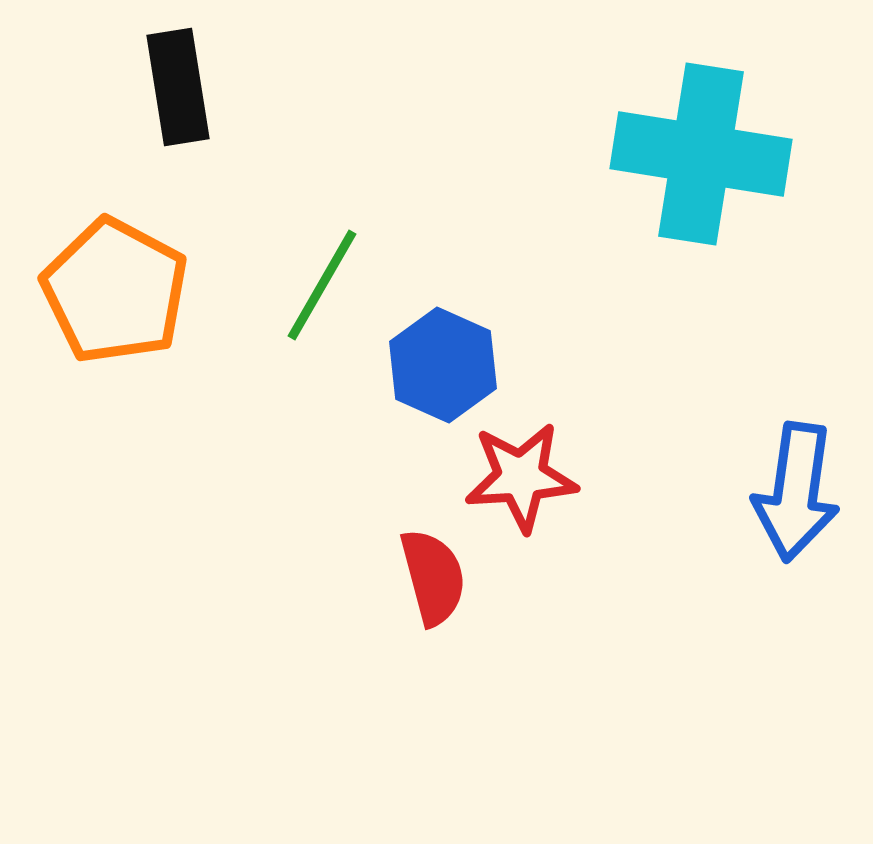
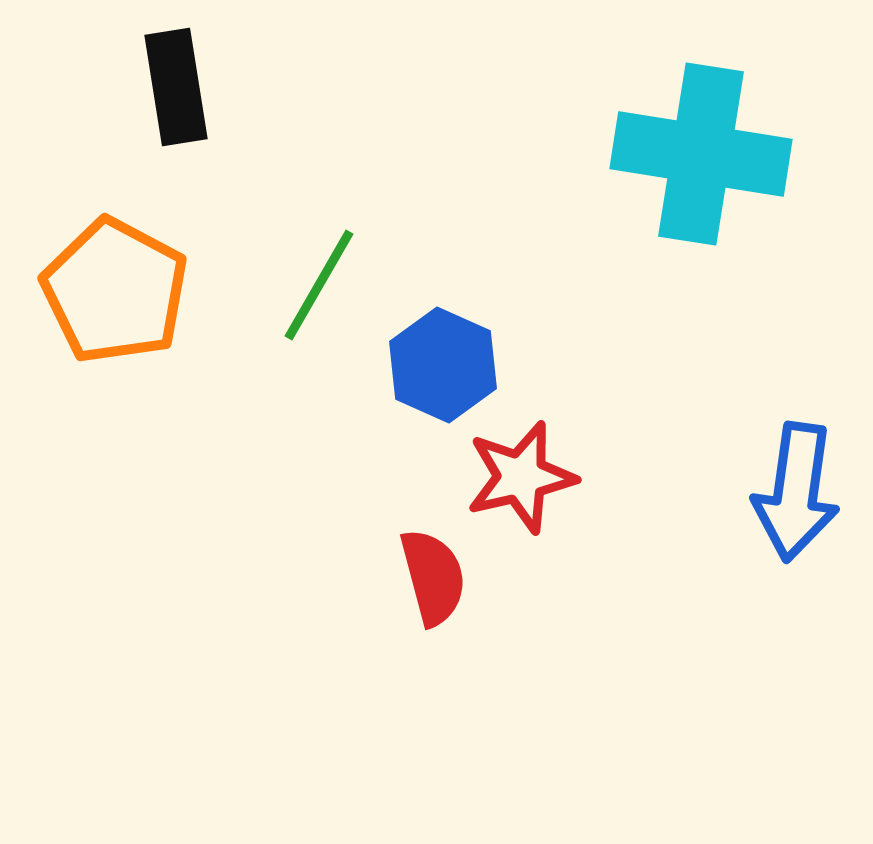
black rectangle: moved 2 px left
green line: moved 3 px left
red star: rotated 9 degrees counterclockwise
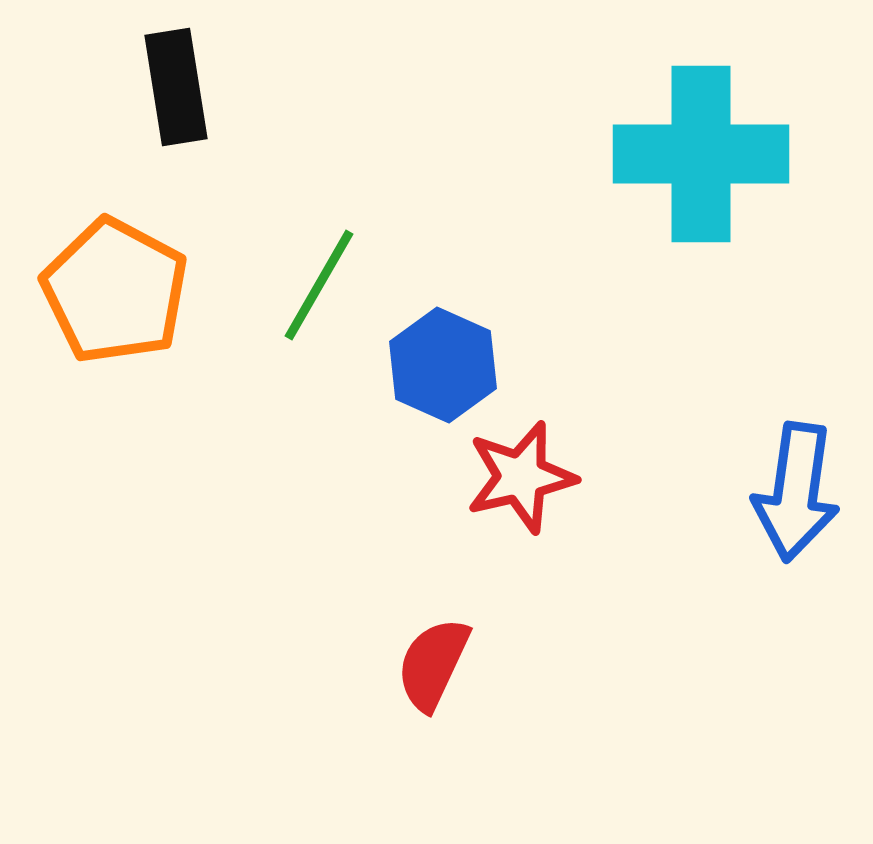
cyan cross: rotated 9 degrees counterclockwise
red semicircle: moved 87 px down; rotated 140 degrees counterclockwise
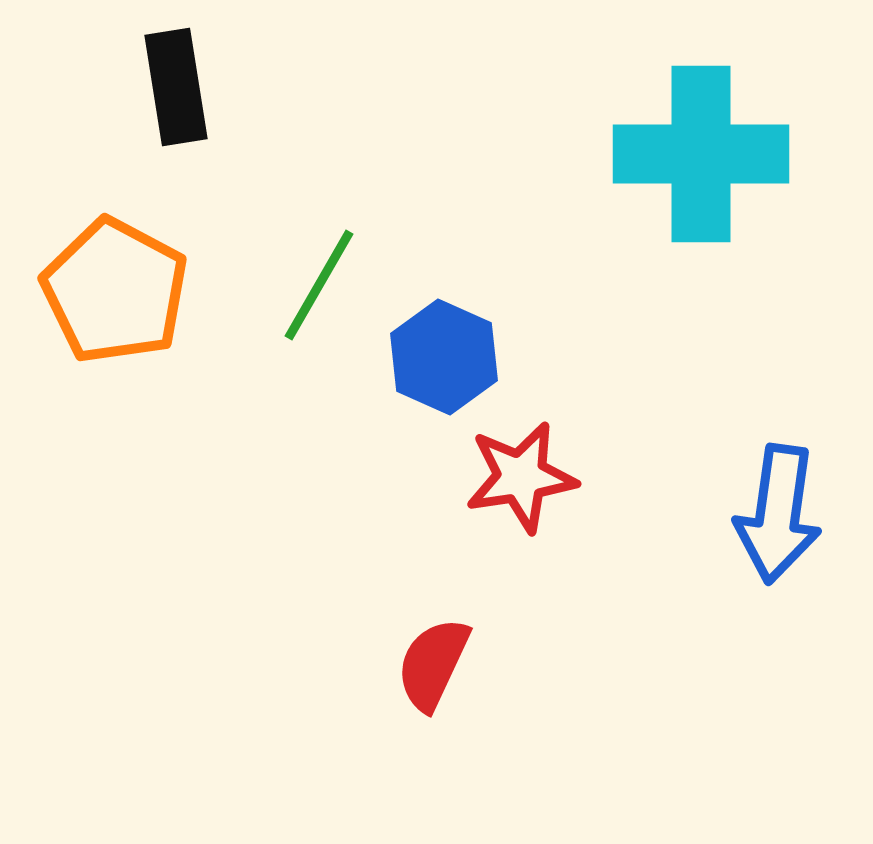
blue hexagon: moved 1 px right, 8 px up
red star: rotated 4 degrees clockwise
blue arrow: moved 18 px left, 22 px down
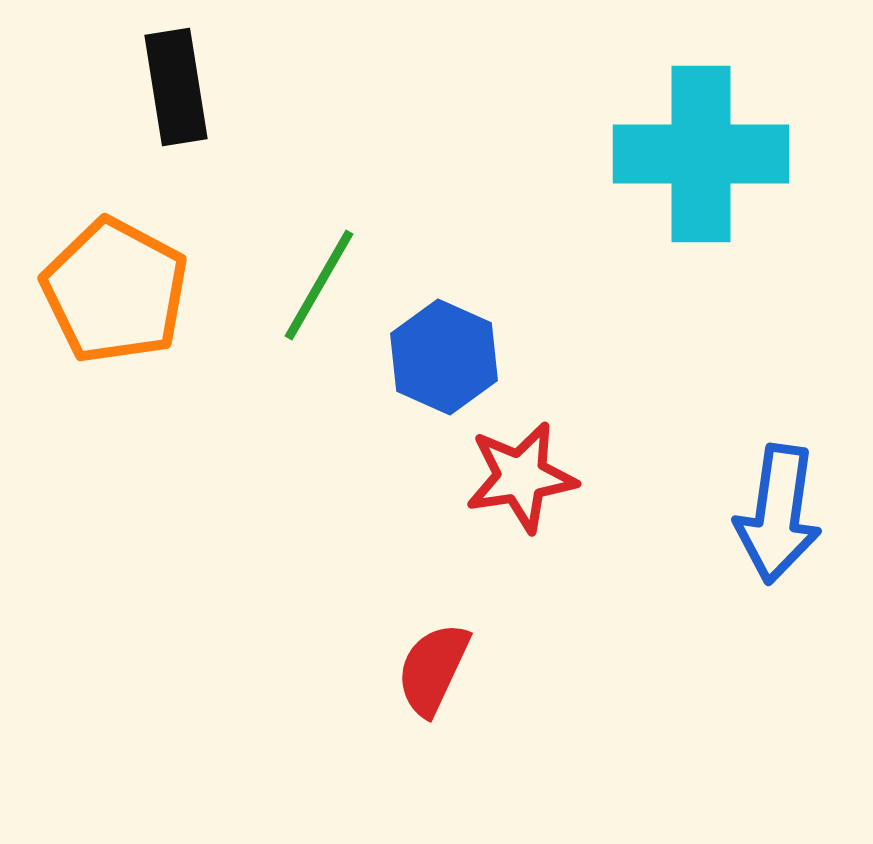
red semicircle: moved 5 px down
